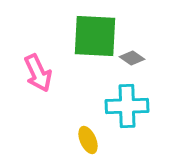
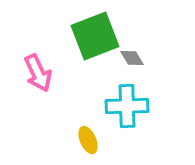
green square: rotated 24 degrees counterclockwise
gray diamond: rotated 25 degrees clockwise
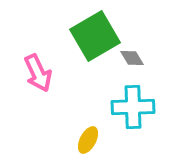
green square: rotated 9 degrees counterclockwise
cyan cross: moved 6 px right, 1 px down
yellow ellipse: rotated 52 degrees clockwise
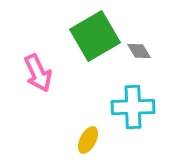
gray diamond: moved 7 px right, 7 px up
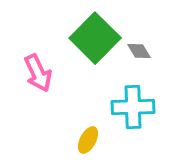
green square: moved 2 px down; rotated 15 degrees counterclockwise
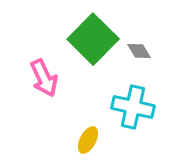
green square: moved 2 px left, 1 px down
pink arrow: moved 6 px right, 5 px down
cyan cross: rotated 15 degrees clockwise
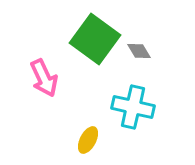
green square: moved 2 px right; rotated 9 degrees counterclockwise
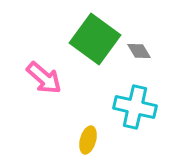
pink arrow: rotated 24 degrees counterclockwise
cyan cross: moved 2 px right
yellow ellipse: rotated 12 degrees counterclockwise
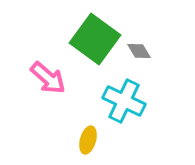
pink arrow: moved 4 px right
cyan cross: moved 11 px left, 6 px up; rotated 12 degrees clockwise
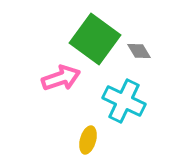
pink arrow: moved 13 px right; rotated 60 degrees counterclockwise
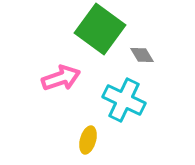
green square: moved 5 px right, 10 px up
gray diamond: moved 3 px right, 4 px down
cyan cross: moved 1 px up
